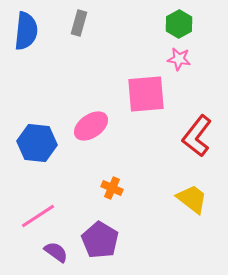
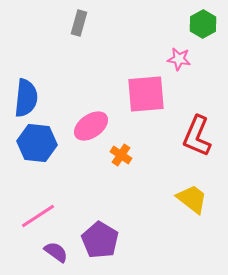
green hexagon: moved 24 px right
blue semicircle: moved 67 px down
red L-shape: rotated 15 degrees counterclockwise
orange cross: moved 9 px right, 33 px up; rotated 10 degrees clockwise
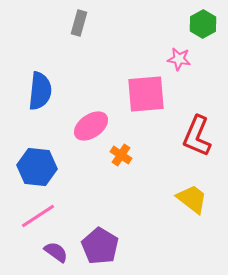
blue semicircle: moved 14 px right, 7 px up
blue hexagon: moved 24 px down
purple pentagon: moved 6 px down
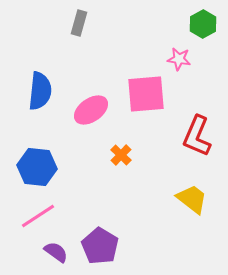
pink ellipse: moved 16 px up
orange cross: rotated 10 degrees clockwise
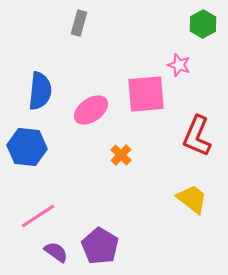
pink star: moved 6 px down; rotated 10 degrees clockwise
blue hexagon: moved 10 px left, 20 px up
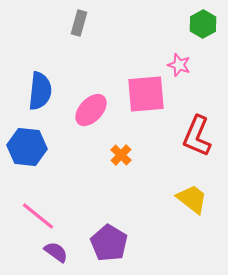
pink ellipse: rotated 12 degrees counterclockwise
pink line: rotated 72 degrees clockwise
purple pentagon: moved 9 px right, 3 px up
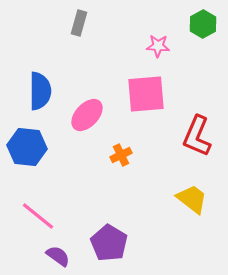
pink star: moved 21 px left, 19 px up; rotated 15 degrees counterclockwise
blue semicircle: rotated 6 degrees counterclockwise
pink ellipse: moved 4 px left, 5 px down
orange cross: rotated 20 degrees clockwise
purple semicircle: moved 2 px right, 4 px down
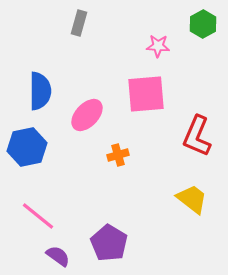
blue hexagon: rotated 18 degrees counterclockwise
orange cross: moved 3 px left; rotated 10 degrees clockwise
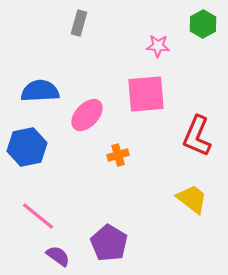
blue semicircle: rotated 93 degrees counterclockwise
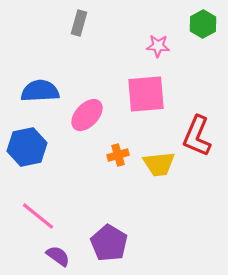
yellow trapezoid: moved 33 px left, 35 px up; rotated 136 degrees clockwise
